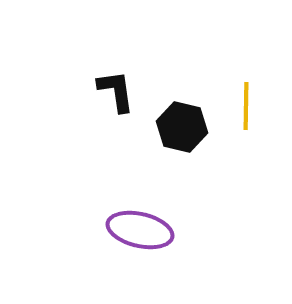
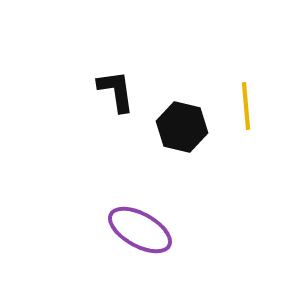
yellow line: rotated 6 degrees counterclockwise
purple ellipse: rotated 16 degrees clockwise
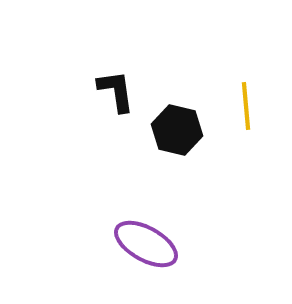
black hexagon: moved 5 px left, 3 px down
purple ellipse: moved 6 px right, 14 px down
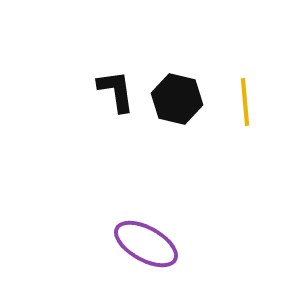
yellow line: moved 1 px left, 4 px up
black hexagon: moved 31 px up
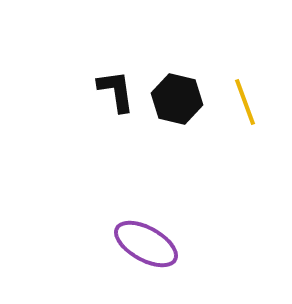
yellow line: rotated 15 degrees counterclockwise
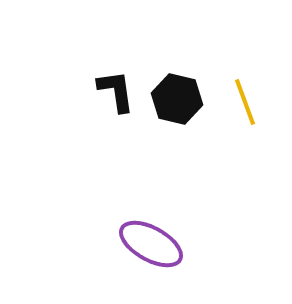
purple ellipse: moved 5 px right
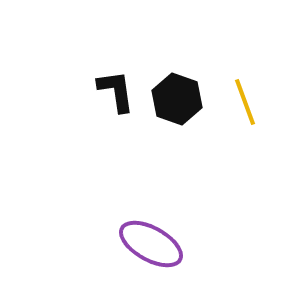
black hexagon: rotated 6 degrees clockwise
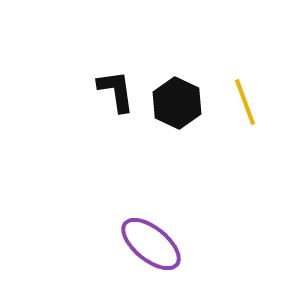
black hexagon: moved 4 px down; rotated 6 degrees clockwise
purple ellipse: rotated 10 degrees clockwise
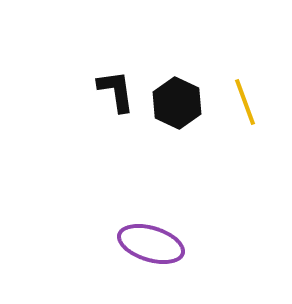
purple ellipse: rotated 22 degrees counterclockwise
